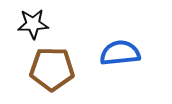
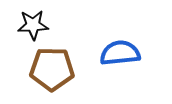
black star: moved 1 px down
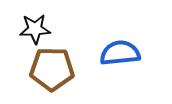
black star: moved 2 px right, 4 px down
